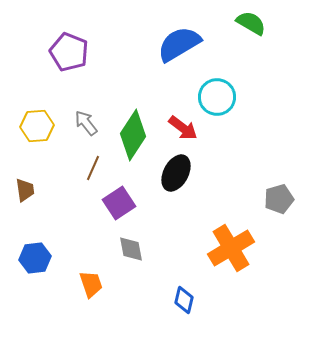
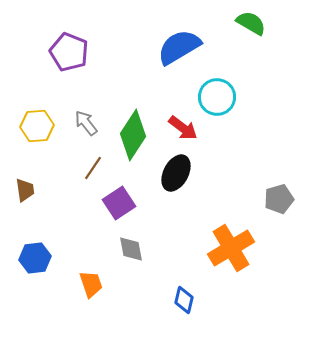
blue semicircle: moved 3 px down
brown line: rotated 10 degrees clockwise
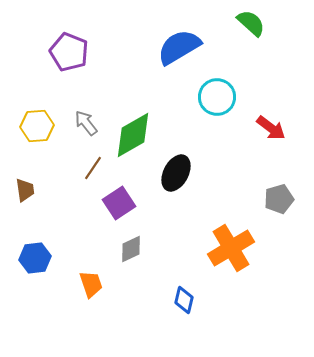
green semicircle: rotated 12 degrees clockwise
red arrow: moved 88 px right
green diamond: rotated 27 degrees clockwise
gray diamond: rotated 76 degrees clockwise
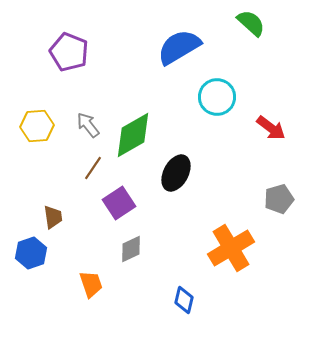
gray arrow: moved 2 px right, 2 px down
brown trapezoid: moved 28 px right, 27 px down
blue hexagon: moved 4 px left, 5 px up; rotated 12 degrees counterclockwise
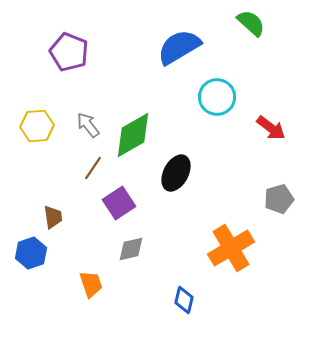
gray diamond: rotated 12 degrees clockwise
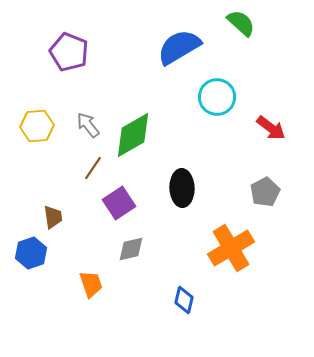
green semicircle: moved 10 px left
black ellipse: moved 6 px right, 15 px down; rotated 30 degrees counterclockwise
gray pentagon: moved 14 px left, 7 px up; rotated 12 degrees counterclockwise
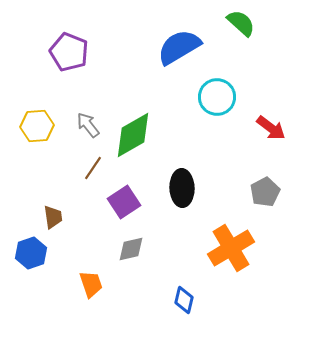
purple square: moved 5 px right, 1 px up
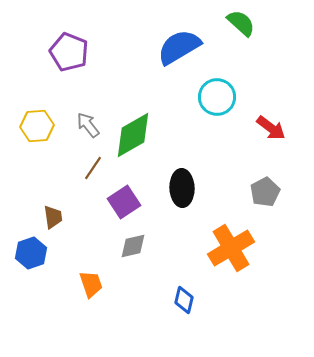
gray diamond: moved 2 px right, 3 px up
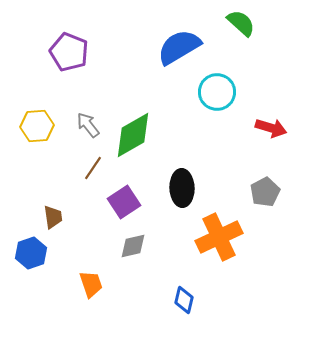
cyan circle: moved 5 px up
red arrow: rotated 20 degrees counterclockwise
orange cross: moved 12 px left, 11 px up; rotated 6 degrees clockwise
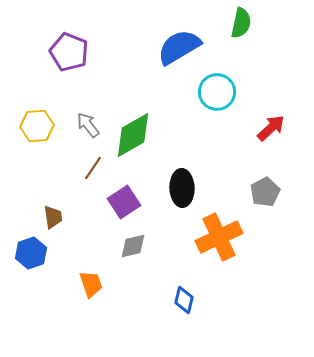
green semicircle: rotated 60 degrees clockwise
red arrow: rotated 60 degrees counterclockwise
